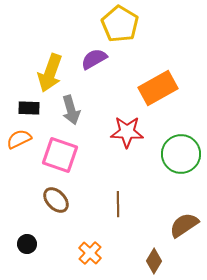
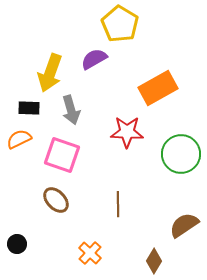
pink square: moved 2 px right
black circle: moved 10 px left
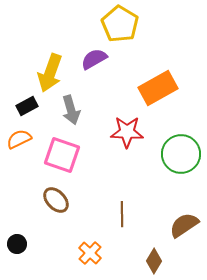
black rectangle: moved 2 px left, 2 px up; rotated 30 degrees counterclockwise
brown line: moved 4 px right, 10 px down
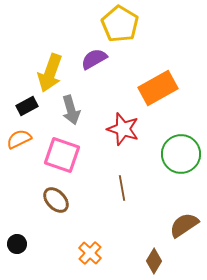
red star: moved 4 px left, 3 px up; rotated 16 degrees clockwise
brown line: moved 26 px up; rotated 10 degrees counterclockwise
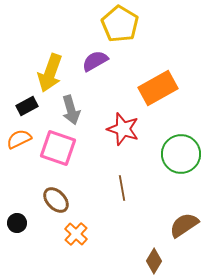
purple semicircle: moved 1 px right, 2 px down
pink square: moved 4 px left, 7 px up
black circle: moved 21 px up
orange cross: moved 14 px left, 19 px up
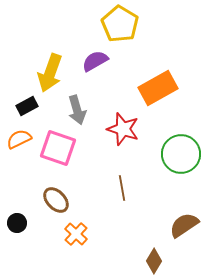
gray arrow: moved 6 px right
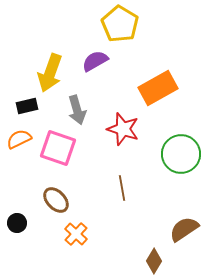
black rectangle: rotated 15 degrees clockwise
brown semicircle: moved 4 px down
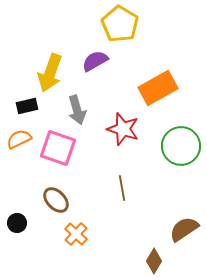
green circle: moved 8 px up
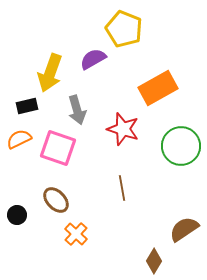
yellow pentagon: moved 4 px right, 5 px down; rotated 9 degrees counterclockwise
purple semicircle: moved 2 px left, 2 px up
black circle: moved 8 px up
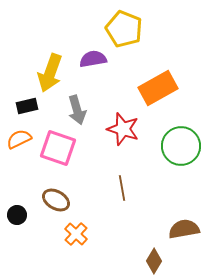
purple semicircle: rotated 20 degrees clockwise
brown ellipse: rotated 16 degrees counterclockwise
brown semicircle: rotated 24 degrees clockwise
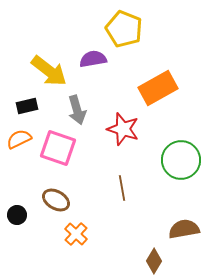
yellow arrow: moved 1 px left, 2 px up; rotated 72 degrees counterclockwise
green circle: moved 14 px down
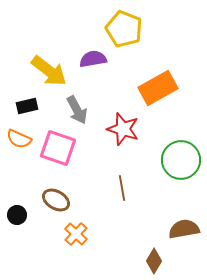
gray arrow: rotated 12 degrees counterclockwise
orange semicircle: rotated 130 degrees counterclockwise
